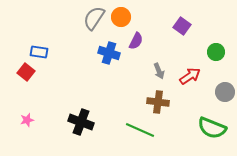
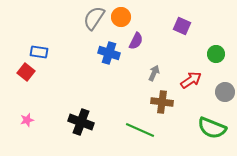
purple square: rotated 12 degrees counterclockwise
green circle: moved 2 px down
gray arrow: moved 5 px left, 2 px down; rotated 133 degrees counterclockwise
red arrow: moved 1 px right, 4 px down
brown cross: moved 4 px right
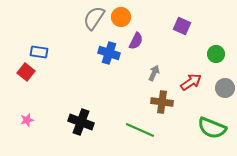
red arrow: moved 2 px down
gray circle: moved 4 px up
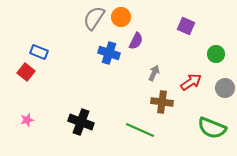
purple square: moved 4 px right
blue rectangle: rotated 12 degrees clockwise
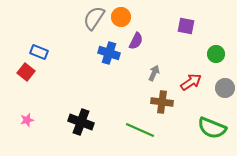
purple square: rotated 12 degrees counterclockwise
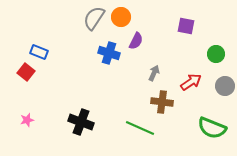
gray circle: moved 2 px up
green line: moved 2 px up
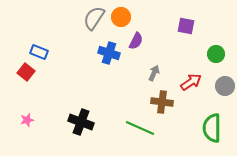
green semicircle: rotated 68 degrees clockwise
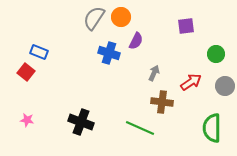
purple square: rotated 18 degrees counterclockwise
pink star: rotated 24 degrees clockwise
